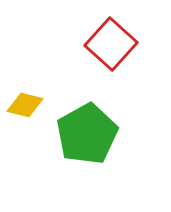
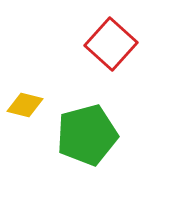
green pentagon: moved 1 px down; rotated 14 degrees clockwise
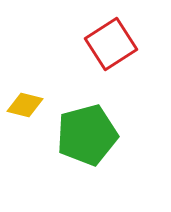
red square: rotated 15 degrees clockwise
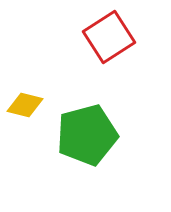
red square: moved 2 px left, 7 px up
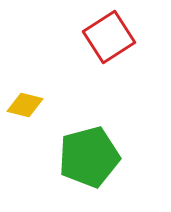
green pentagon: moved 2 px right, 22 px down
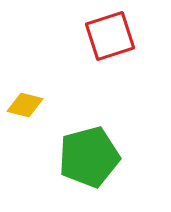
red square: moved 1 px right, 1 px up; rotated 15 degrees clockwise
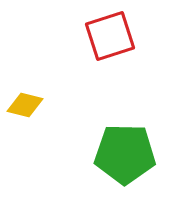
green pentagon: moved 36 px right, 3 px up; rotated 16 degrees clockwise
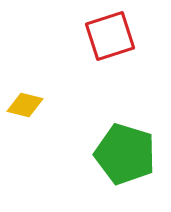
green pentagon: rotated 16 degrees clockwise
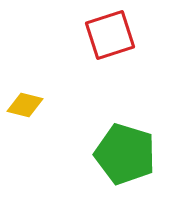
red square: moved 1 px up
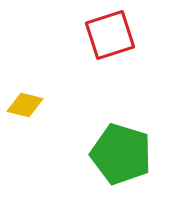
green pentagon: moved 4 px left
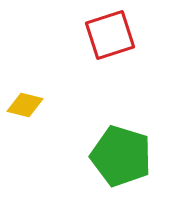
green pentagon: moved 2 px down
